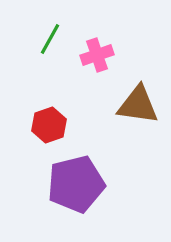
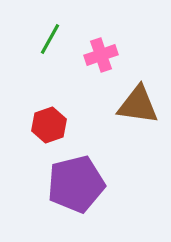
pink cross: moved 4 px right
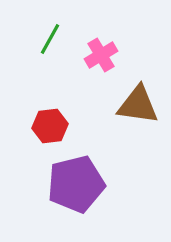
pink cross: rotated 12 degrees counterclockwise
red hexagon: moved 1 px right, 1 px down; rotated 12 degrees clockwise
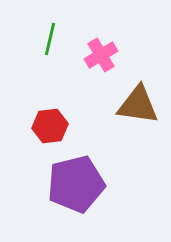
green line: rotated 16 degrees counterclockwise
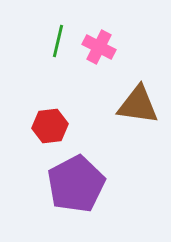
green line: moved 8 px right, 2 px down
pink cross: moved 2 px left, 8 px up; rotated 32 degrees counterclockwise
purple pentagon: rotated 14 degrees counterclockwise
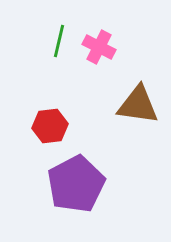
green line: moved 1 px right
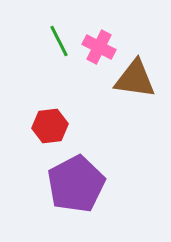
green line: rotated 40 degrees counterclockwise
brown triangle: moved 3 px left, 26 px up
